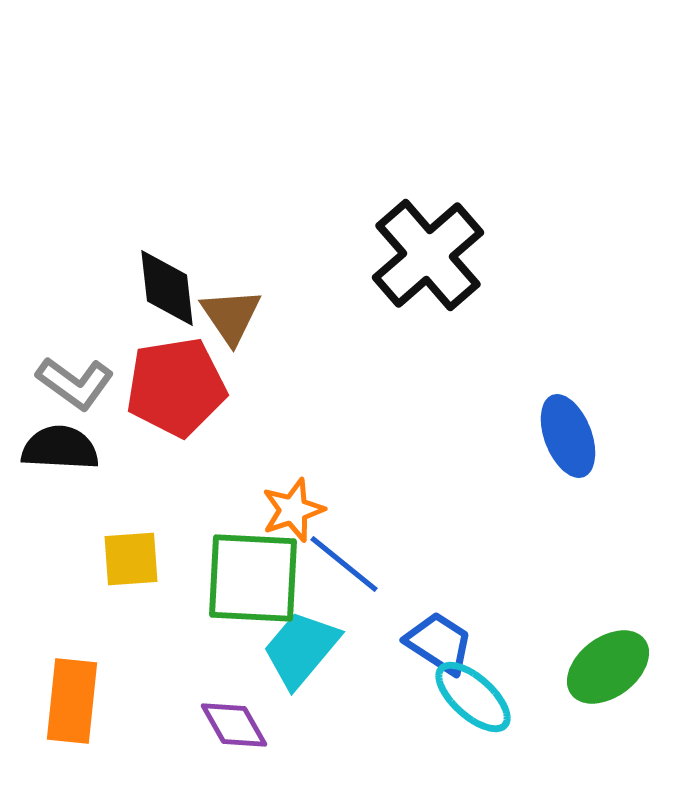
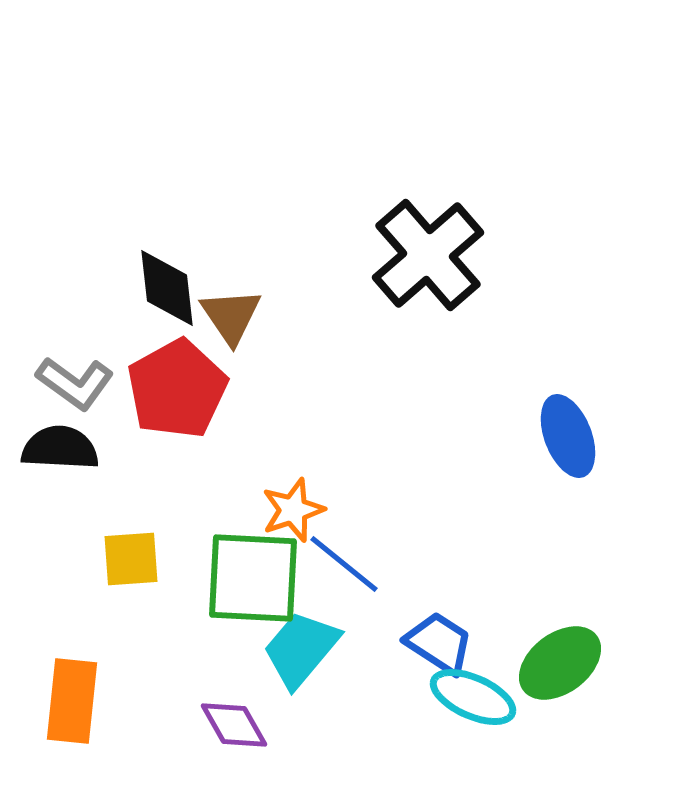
red pentagon: moved 1 px right, 2 px down; rotated 20 degrees counterclockwise
green ellipse: moved 48 px left, 4 px up
cyan ellipse: rotated 18 degrees counterclockwise
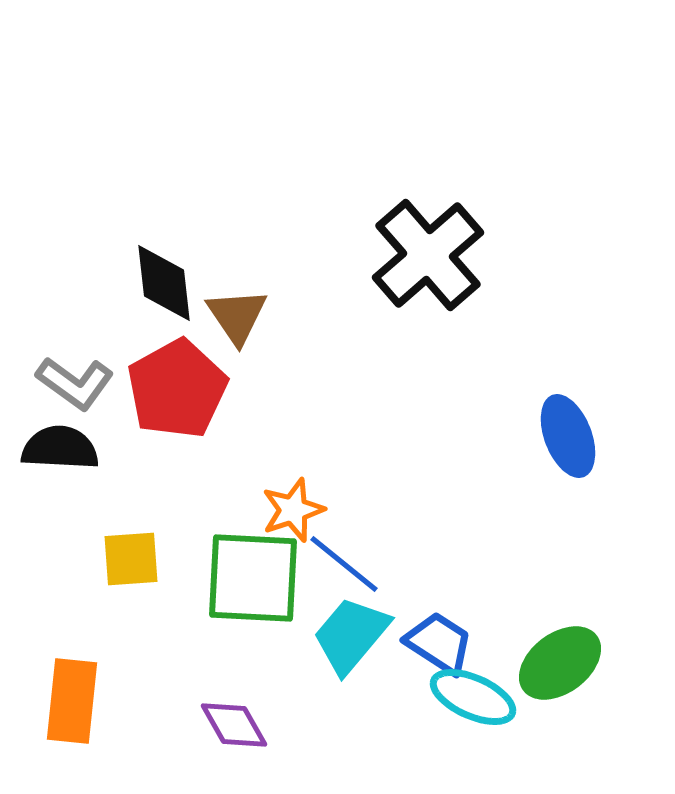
black diamond: moved 3 px left, 5 px up
brown triangle: moved 6 px right
cyan trapezoid: moved 50 px right, 14 px up
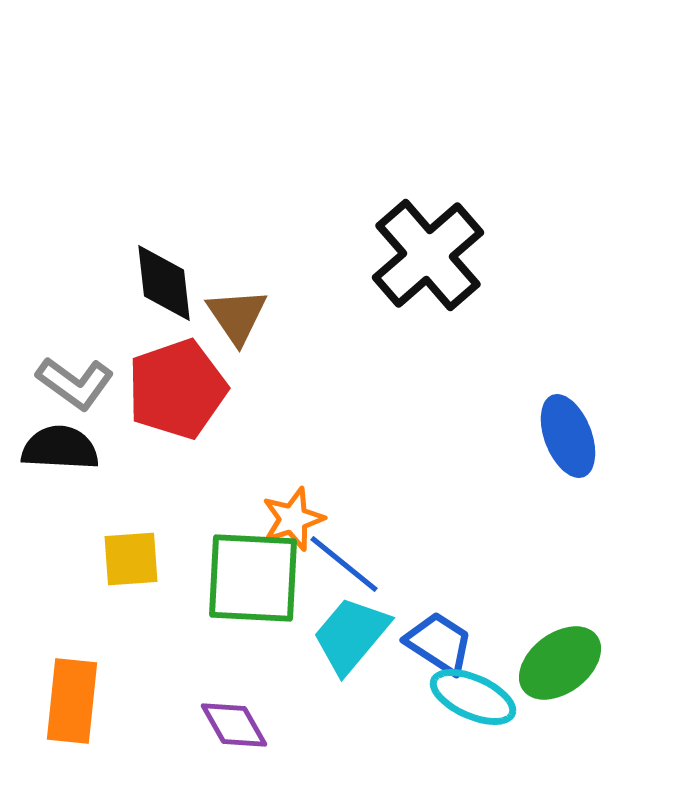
red pentagon: rotated 10 degrees clockwise
orange star: moved 9 px down
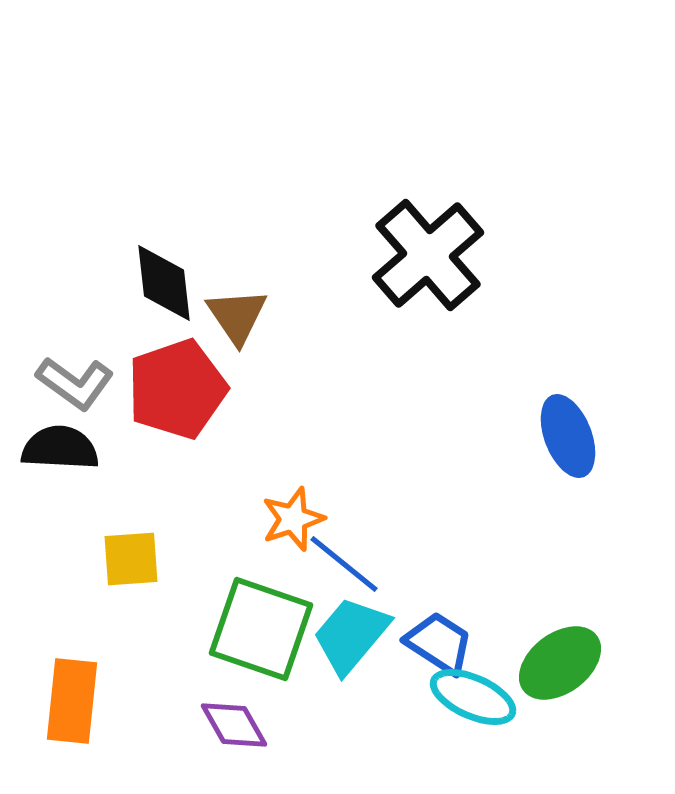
green square: moved 8 px right, 51 px down; rotated 16 degrees clockwise
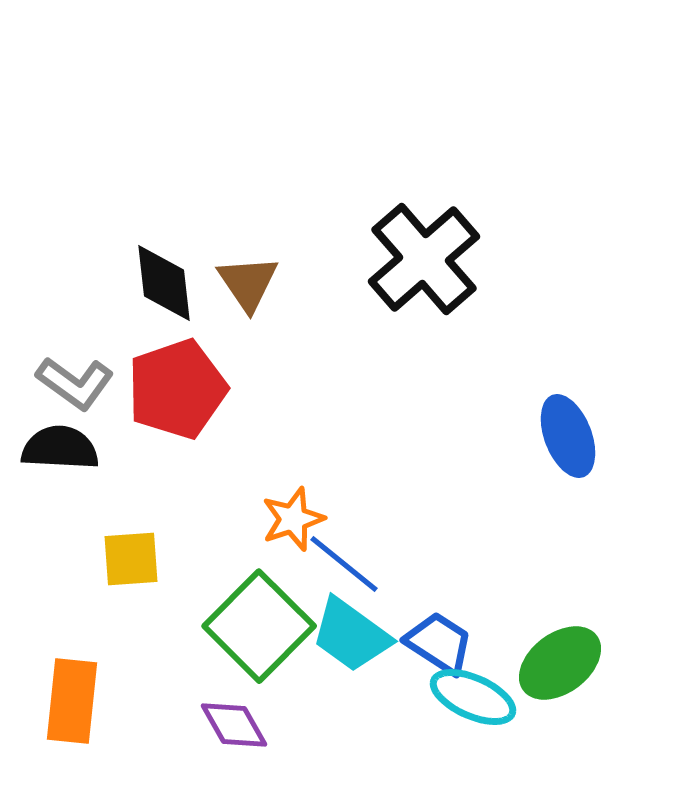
black cross: moved 4 px left, 4 px down
brown triangle: moved 11 px right, 33 px up
green square: moved 2 px left, 3 px up; rotated 26 degrees clockwise
cyan trapezoid: rotated 94 degrees counterclockwise
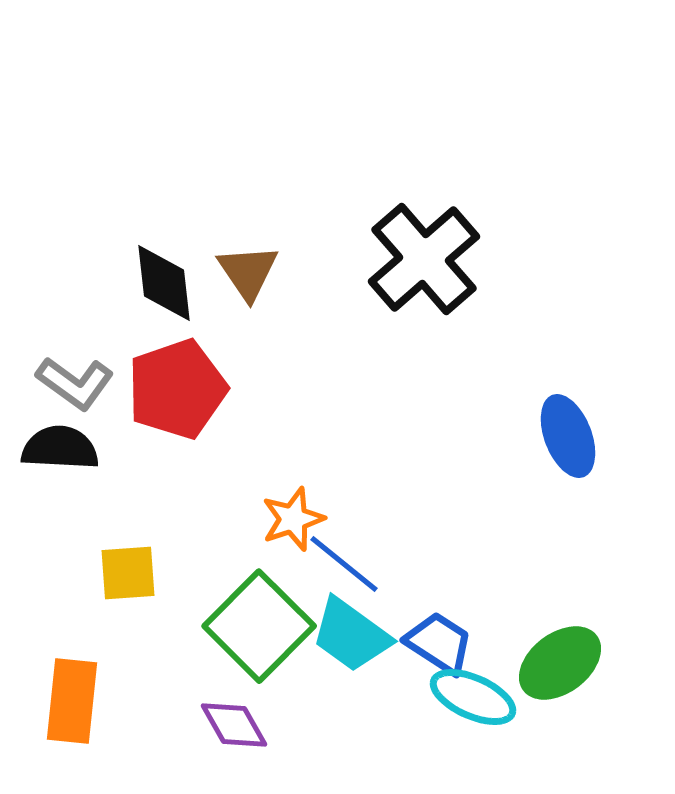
brown triangle: moved 11 px up
yellow square: moved 3 px left, 14 px down
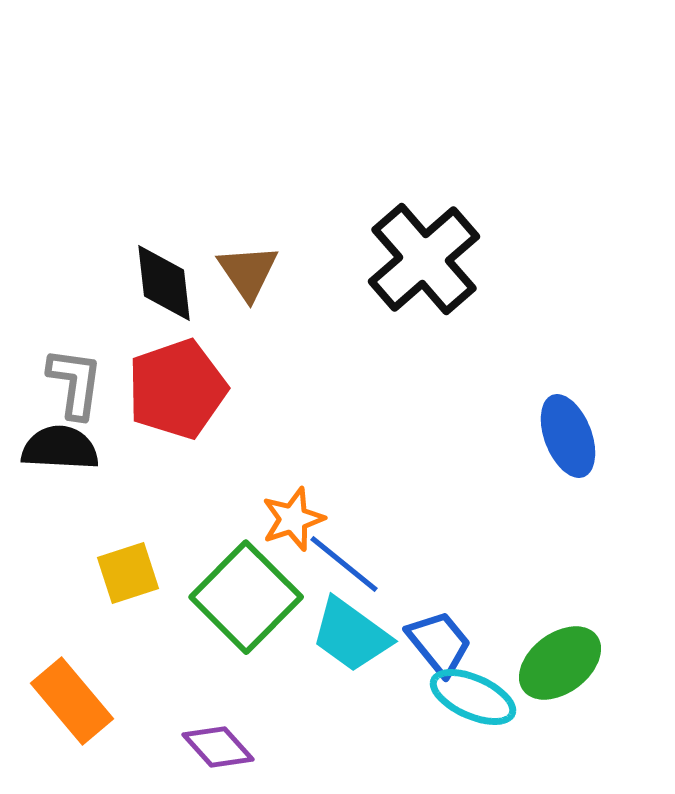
gray L-shape: rotated 118 degrees counterclockwise
yellow square: rotated 14 degrees counterclockwise
green square: moved 13 px left, 29 px up
blue trapezoid: rotated 18 degrees clockwise
orange rectangle: rotated 46 degrees counterclockwise
purple diamond: moved 16 px left, 22 px down; rotated 12 degrees counterclockwise
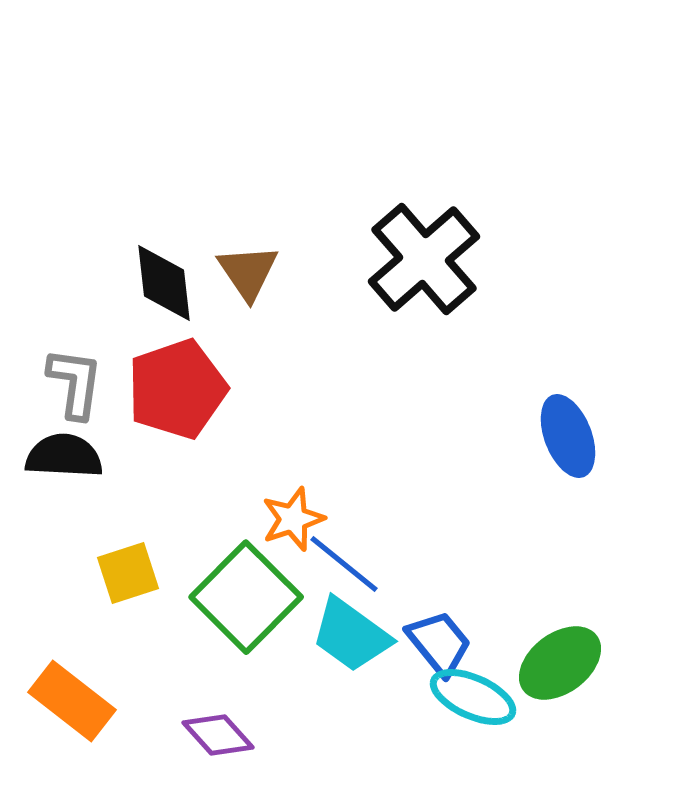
black semicircle: moved 4 px right, 8 px down
orange rectangle: rotated 12 degrees counterclockwise
purple diamond: moved 12 px up
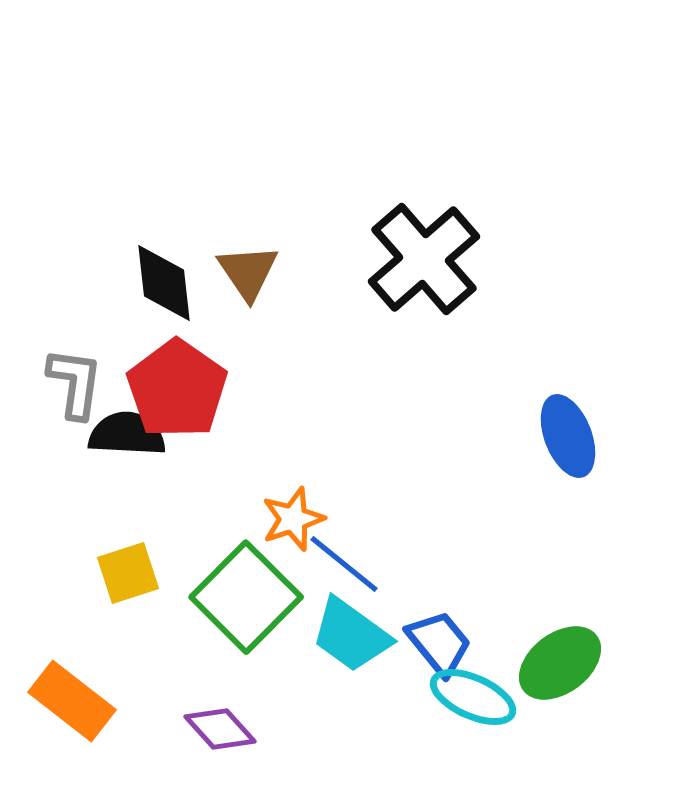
red pentagon: rotated 18 degrees counterclockwise
black semicircle: moved 63 px right, 22 px up
purple diamond: moved 2 px right, 6 px up
